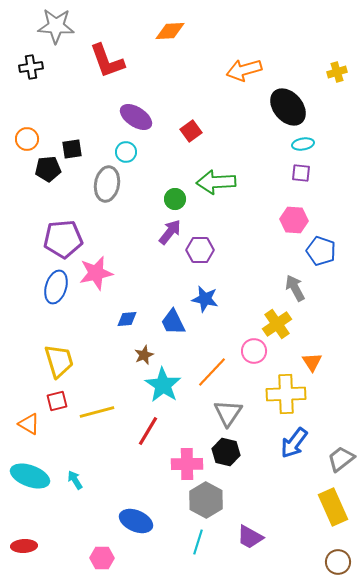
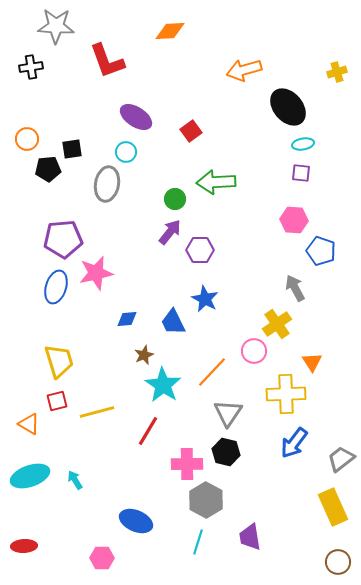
blue star at (205, 299): rotated 16 degrees clockwise
cyan ellipse at (30, 476): rotated 39 degrees counterclockwise
purple trapezoid at (250, 537): rotated 52 degrees clockwise
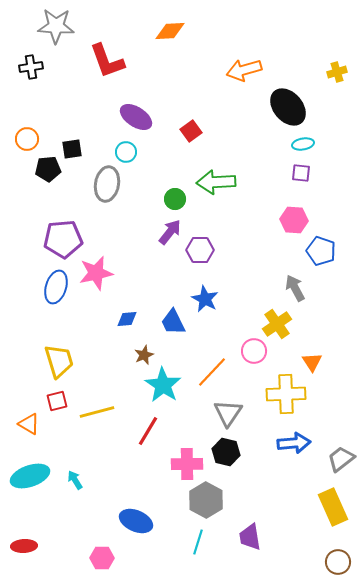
blue arrow at (294, 443): rotated 132 degrees counterclockwise
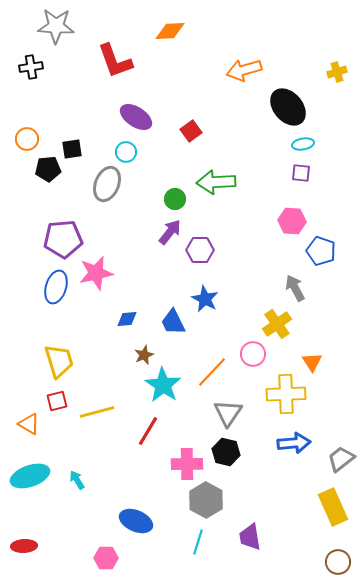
red L-shape at (107, 61): moved 8 px right
gray ellipse at (107, 184): rotated 12 degrees clockwise
pink hexagon at (294, 220): moved 2 px left, 1 px down
pink circle at (254, 351): moved 1 px left, 3 px down
cyan arrow at (75, 480): moved 2 px right
pink hexagon at (102, 558): moved 4 px right
